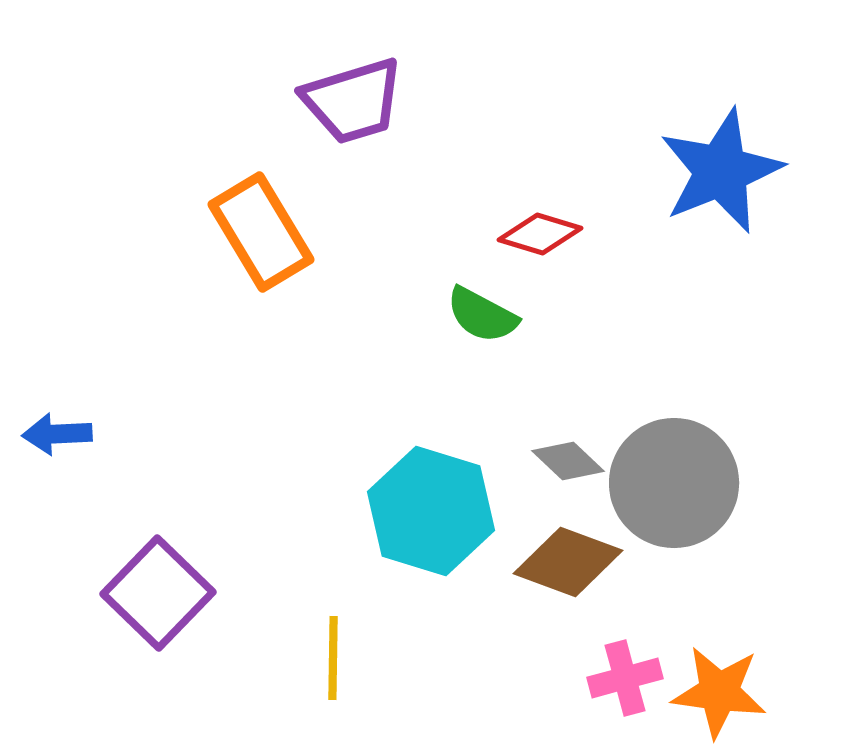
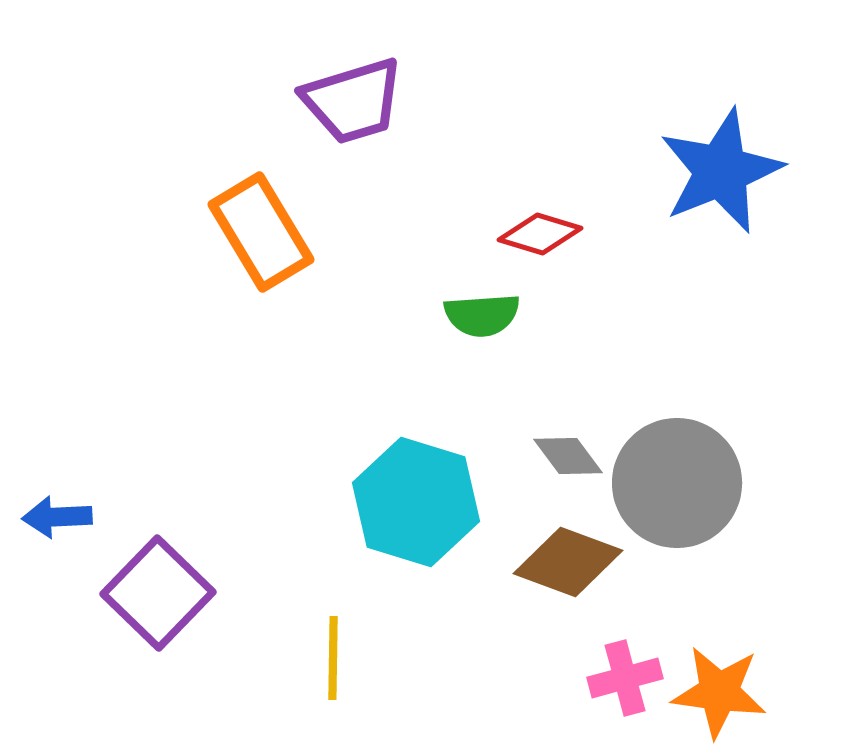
green semicircle: rotated 32 degrees counterclockwise
blue arrow: moved 83 px down
gray diamond: moved 5 px up; rotated 10 degrees clockwise
gray circle: moved 3 px right
cyan hexagon: moved 15 px left, 9 px up
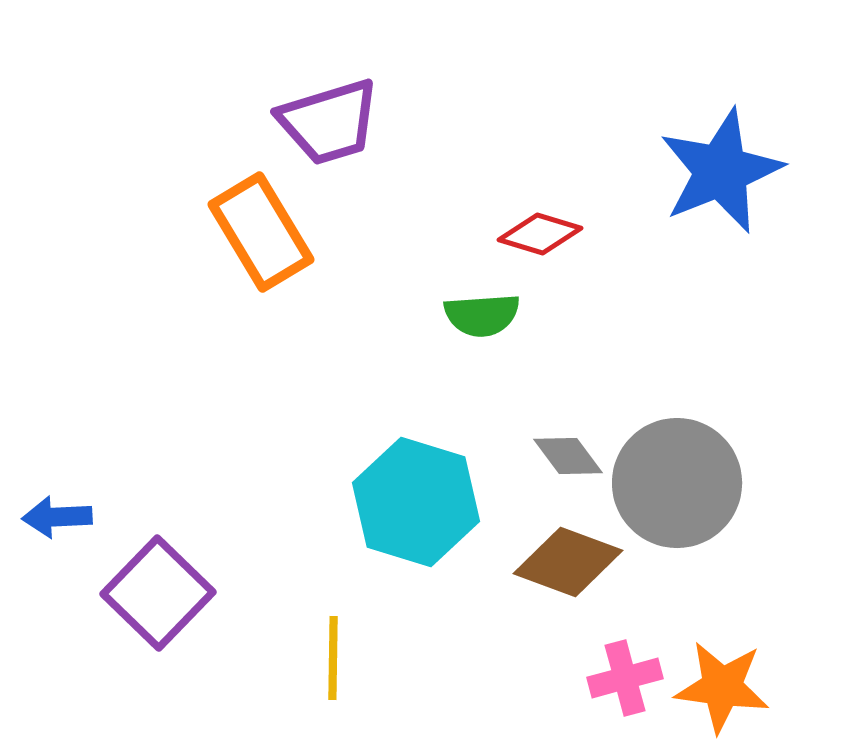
purple trapezoid: moved 24 px left, 21 px down
orange star: moved 3 px right, 5 px up
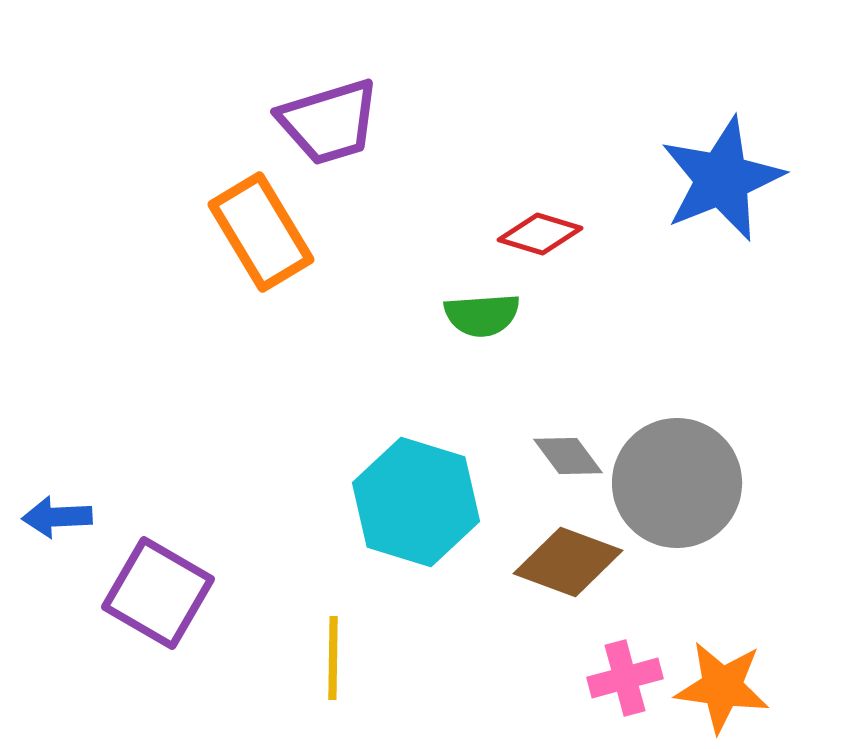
blue star: moved 1 px right, 8 px down
purple square: rotated 14 degrees counterclockwise
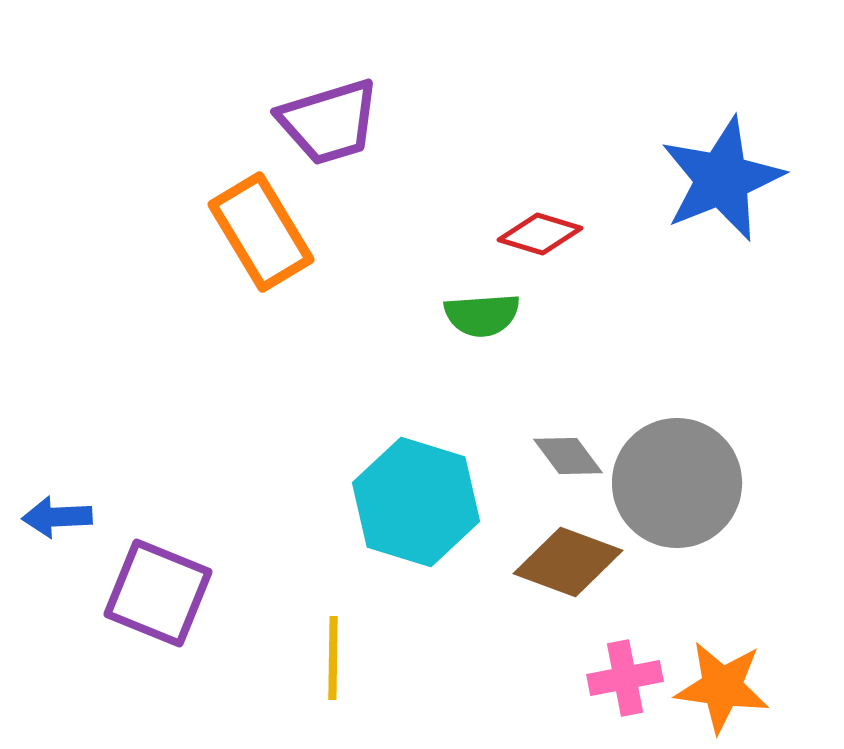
purple square: rotated 8 degrees counterclockwise
pink cross: rotated 4 degrees clockwise
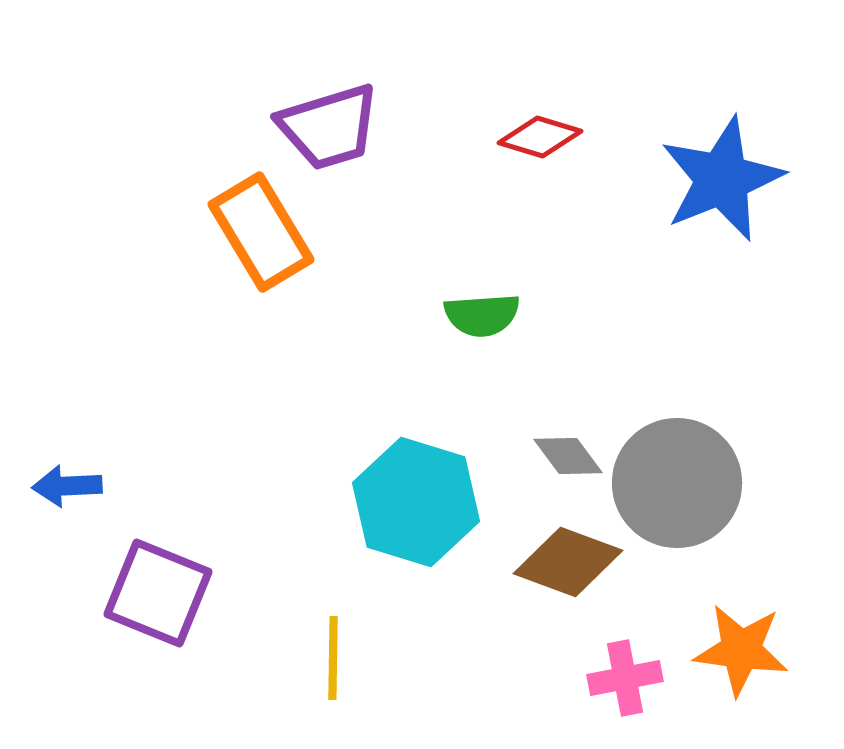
purple trapezoid: moved 5 px down
red diamond: moved 97 px up
blue arrow: moved 10 px right, 31 px up
orange star: moved 19 px right, 37 px up
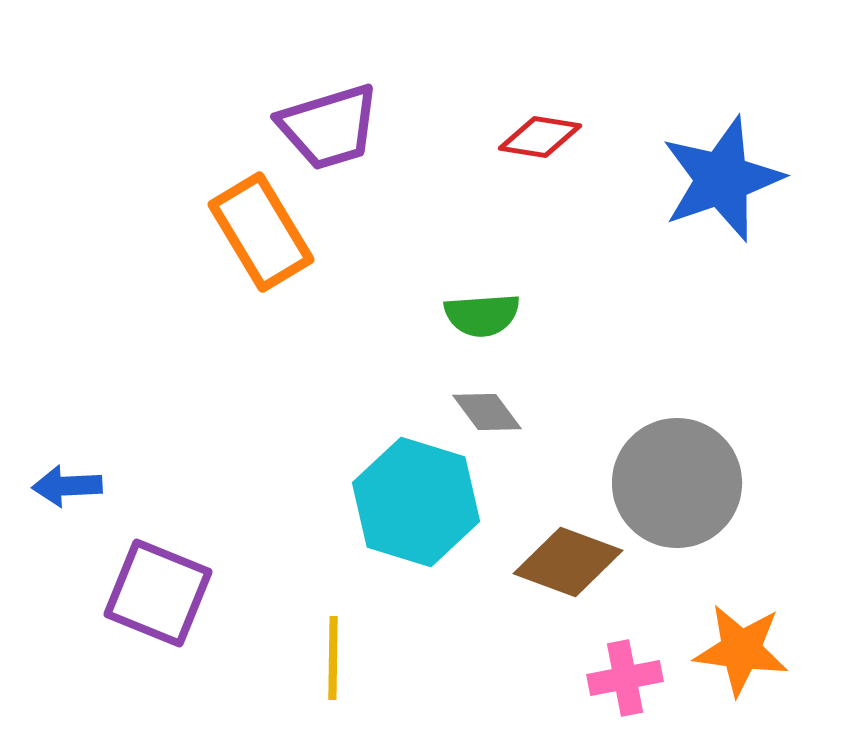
red diamond: rotated 8 degrees counterclockwise
blue star: rotated 3 degrees clockwise
gray diamond: moved 81 px left, 44 px up
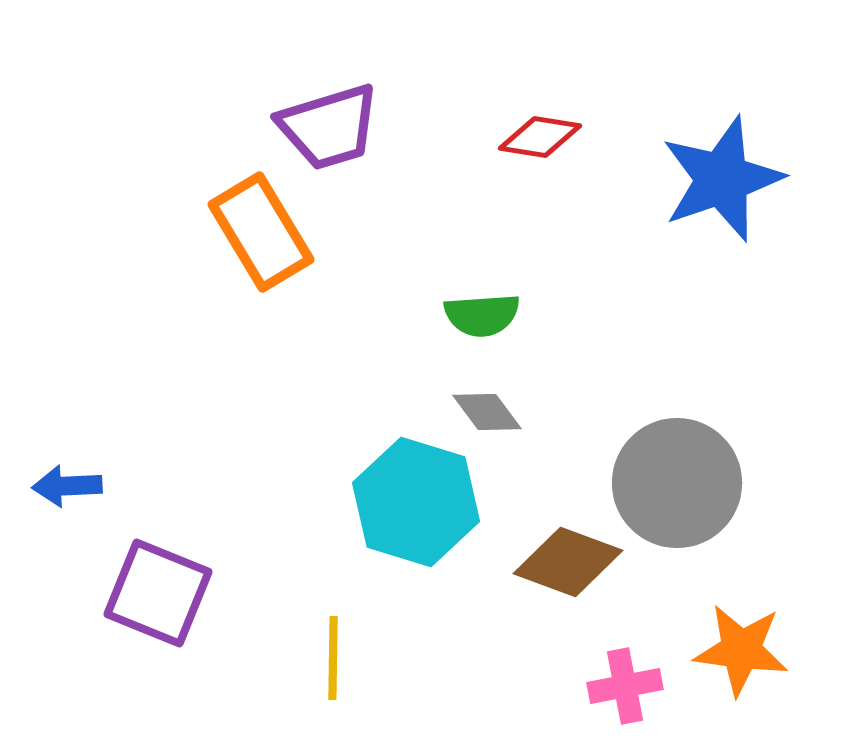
pink cross: moved 8 px down
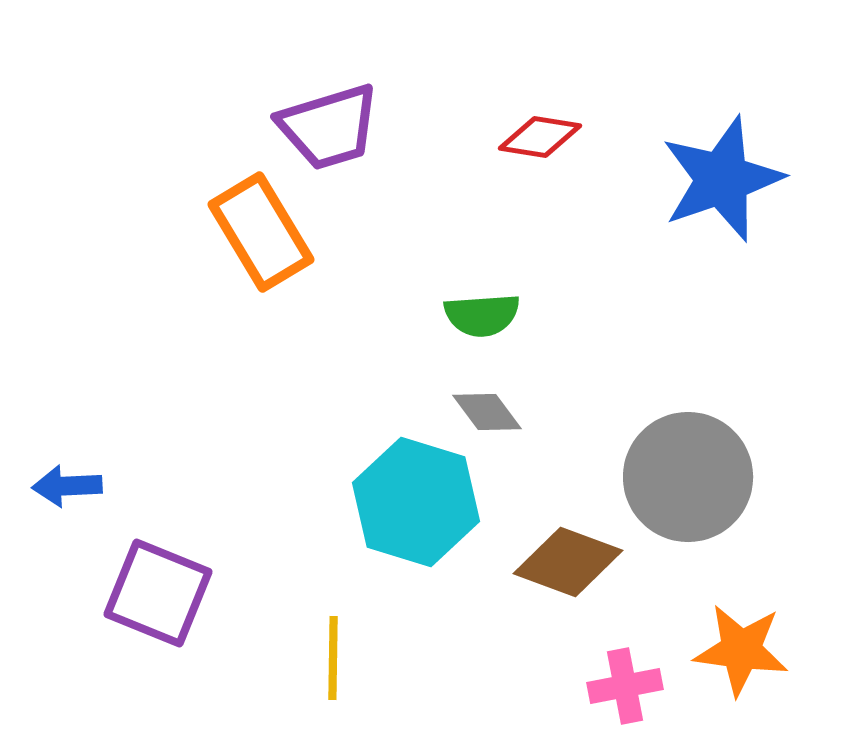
gray circle: moved 11 px right, 6 px up
